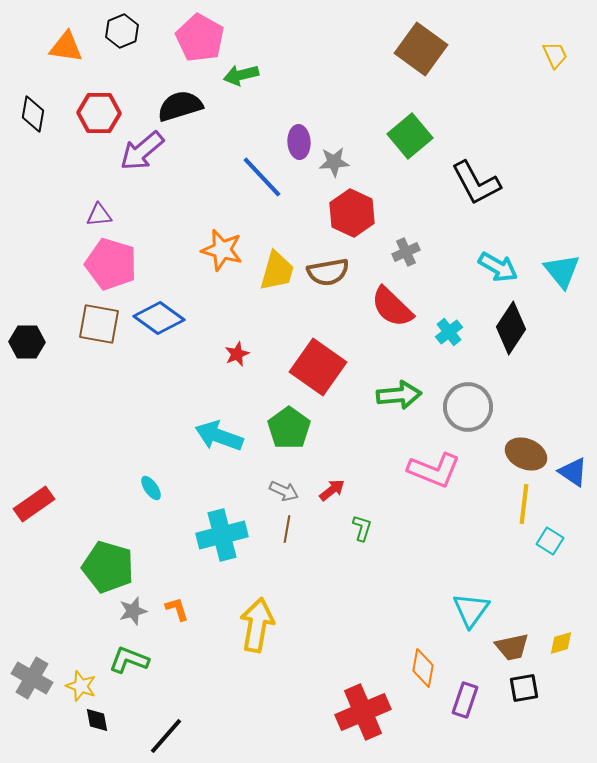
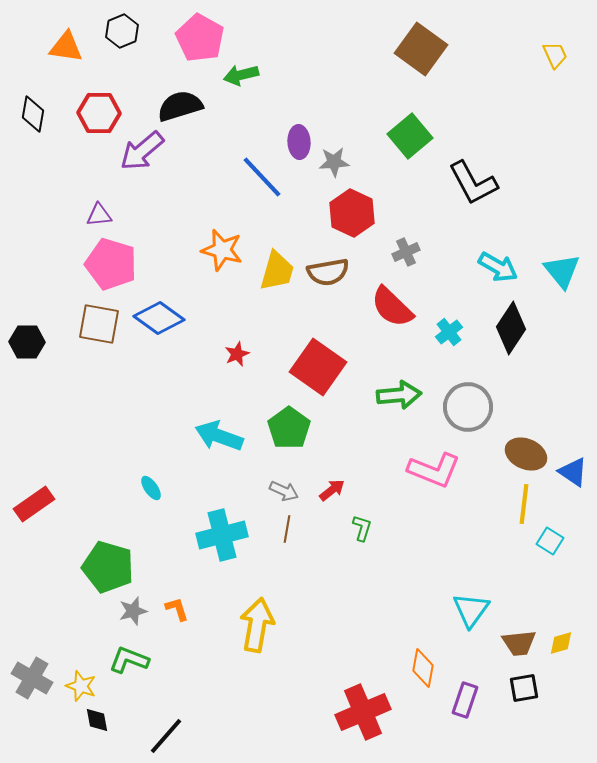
black L-shape at (476, 183): moved 3 px left
brown trapezoid at (512, 647): moved 7 px right, 4 px up; rotated 6 degrees clockwise
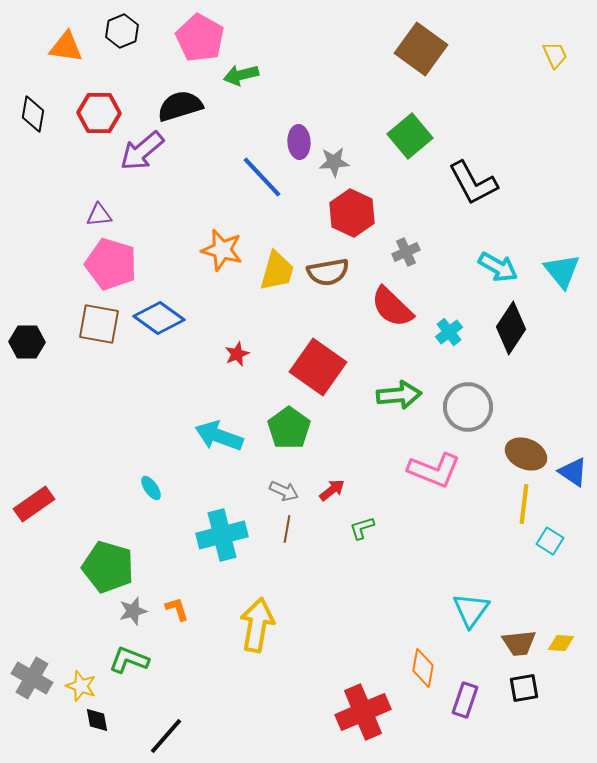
green L-shape at (362, 528): rotated 124 degrees counterclockwise
yellow diamond at (561, 643): rotated 20 degrees clockwise
